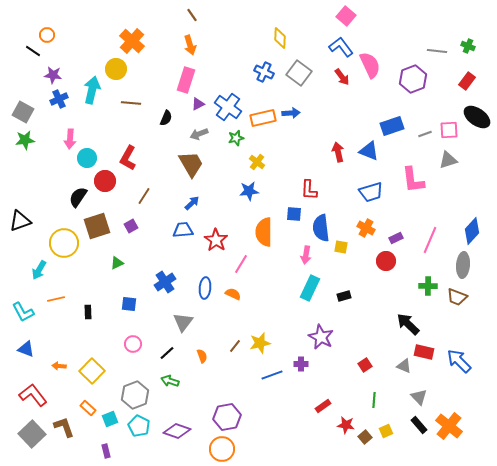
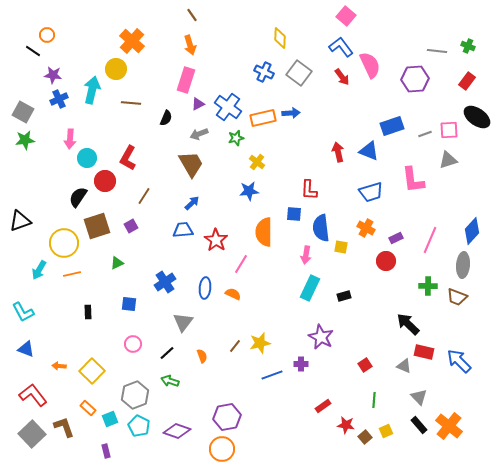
purple hexagon at (413, 79): moved 2 px right; rotated 16 degrees clockwise
orange line at (56, 299): moved 16 px right, 25 px up
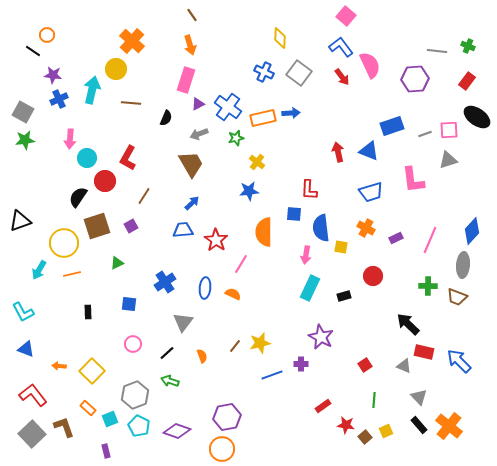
red circle at (386, 261): moved 13 px left, 15 px down
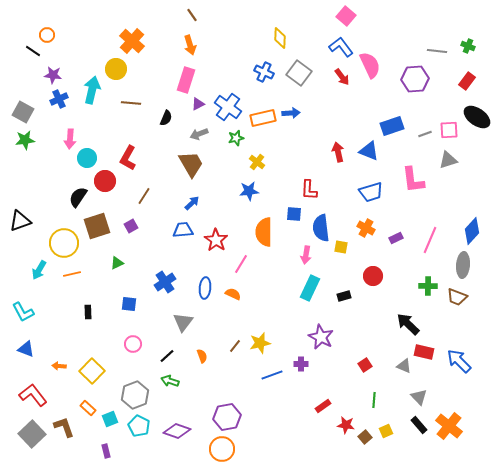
black line at (167, 353): moved 3 px down
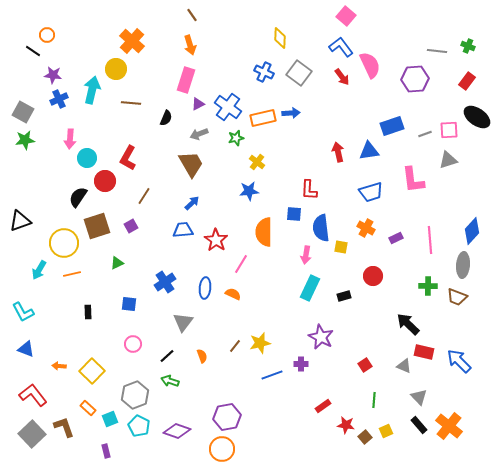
blue triangle at (369, 151): rotated 30 degrees counterclockwise
pink line at (430, 240): rotated 28 degrees counterclockwise
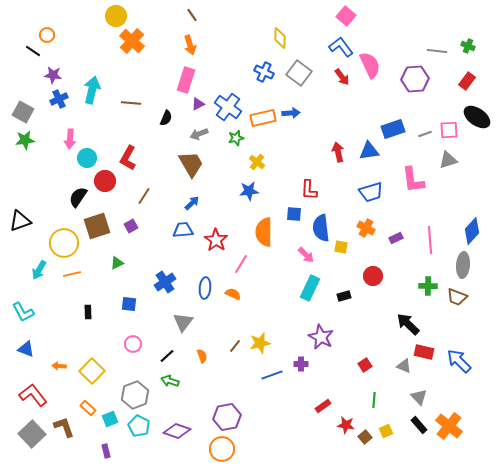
yellow circle at (116, 69): moved 53 px up
blue rectangle at (392, 126): moved 1 px right, 3 px down
pink arrow at (306, 255): rotated 54 degrees counterclockwise
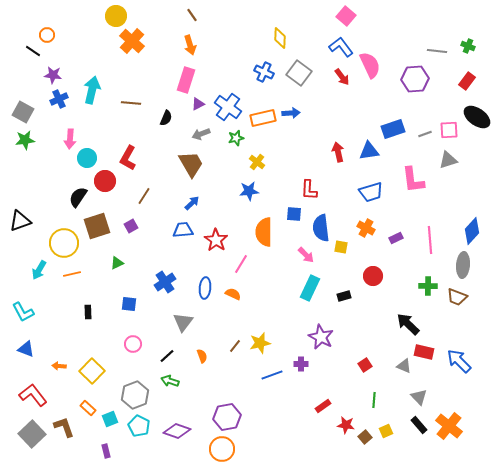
gray arrow at (199, 134): moved 2 px right
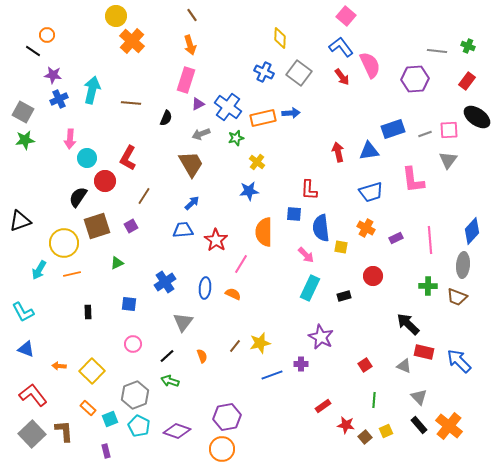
gray triangle at (448, 160): rotated 36 degrees counterclockwise
brown L-shape at (64, 427): moved 4 px down; rotated 15 degrees clockwise
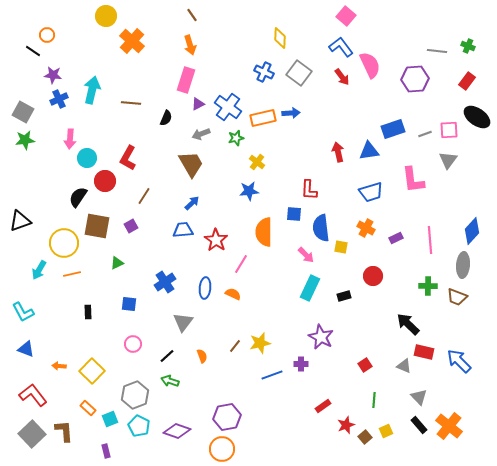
yellow circle at (116, 16): moved 10 px left
brown square at (97, 226): rotated 28 degrees clockwise
red star at (346, 425): rotated 30 degrees counterclockwise
